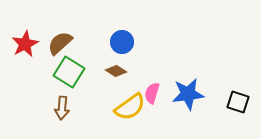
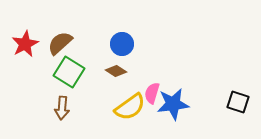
blue circle: moved 2 px down
blue star: moved 15 px left, 10 px down
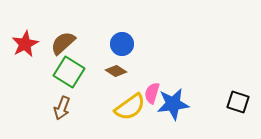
brown semicircle: moved 3 px right
brown arrow: rotated 15 degrees clockwise
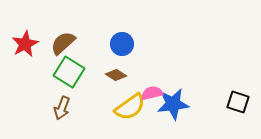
brown diamond: moved 4 px down
pink semicircle: rotated 60 degrees clockwise
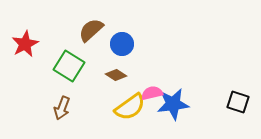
brown semicircle: moved 28 px right, 13 px up
green square: moved 6 px up
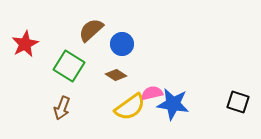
blue star: rotated 16 degrees clockwise
